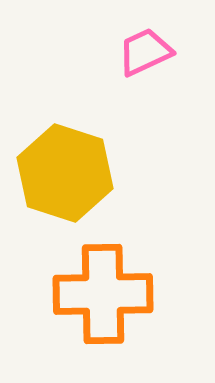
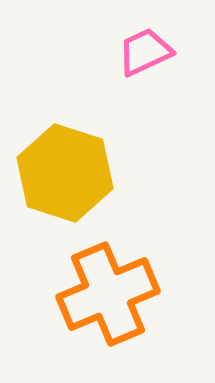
orange cross: moved 5 px right; rotated 22 degrees counterclockwise
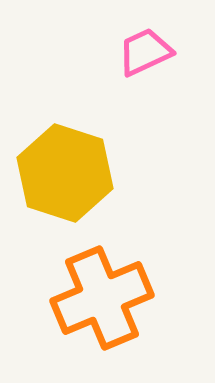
orange cross: moved 6 px left, 4 px down
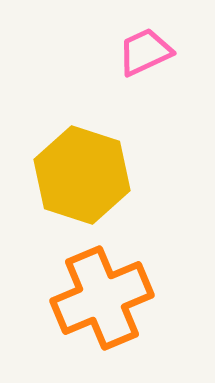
yellow hexagon: moved 17 px right, 2 px down
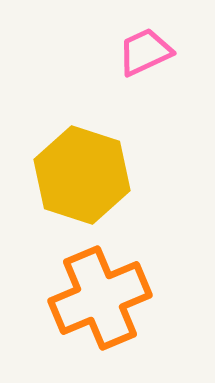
orange cross: moved 2 px left
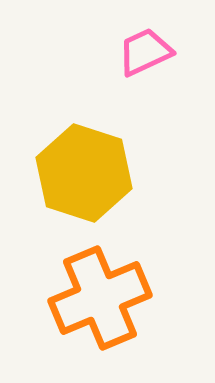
yellow hexagon: moved 2 px right, 2 px up
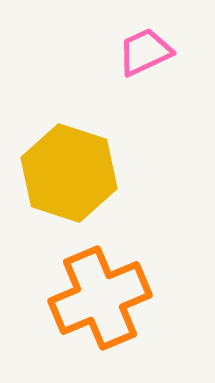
yellow hexagon: moved 15 px left
